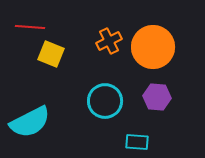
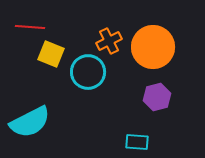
purple hexagon: rotated 20 degrees counterclockwise
cyan circle: moved 17 px left, 29 px up
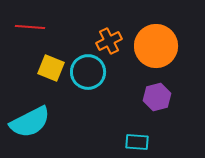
orange circle: moved 3 px right, 1 px up
yellow square: moved 14 px down
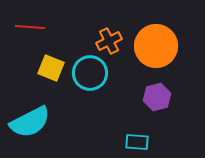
cyan circle: moved 2 px right, 1 px down
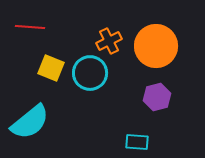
cyan semicircle: rotated 12 degrees counterclockwise
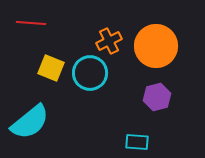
red line: moved 1 px right, 4 px up
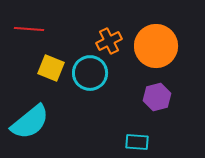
red line: moved 2 px left, 6 px down
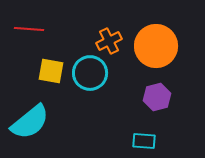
yellow square: moved 3 px down; rotated 12 degrees counterclockwise
cyan rectangle: moved 7 px right, 1 px up
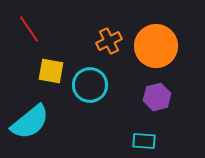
red line: rotated 52 degrees clockwise
cyan circle: moved 12 px down
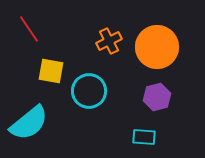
orange circle: moved 1 px right, 1 px down
cyan circle: moved 1 px left, 6 px down
cyan semicircle: moved 1 px left, 1 px down
cyan rectangle: moved 4 px up
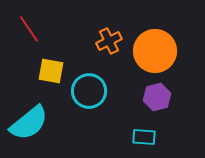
orange circle: moved 2 px left, 4 px down
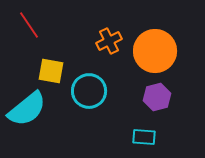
red line: moved 4 px up
cyan semicircle: moved 2 px left, 14 px up
